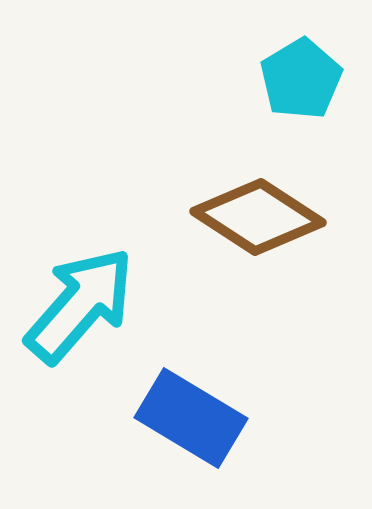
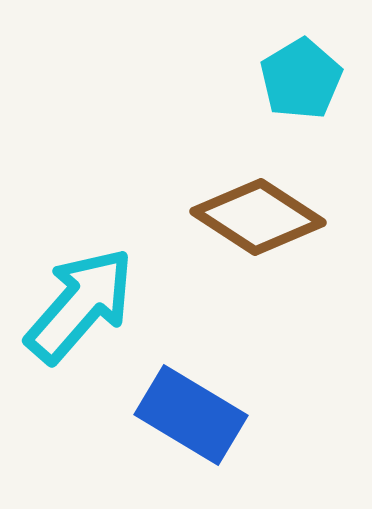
blue rectangle: moved 3 px up
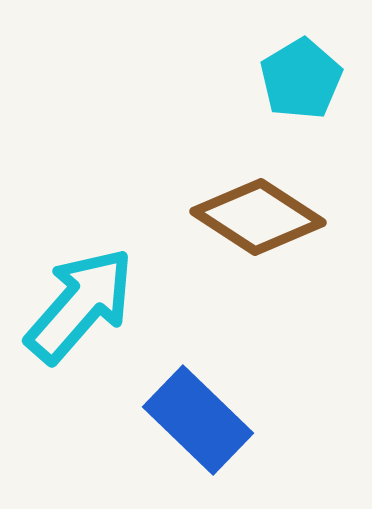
blue rectangle: moved 7 px right, 5 px down; rotated 13 degrees clockwise
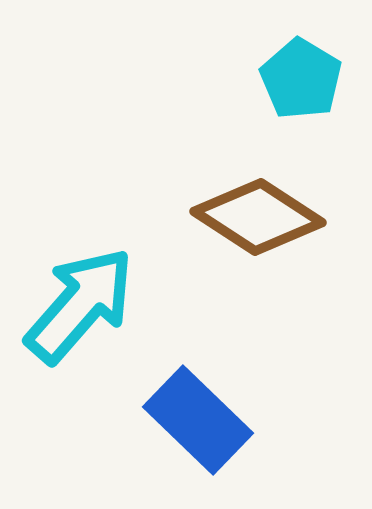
cyan pentagon: rotated 10 degrees counterclockwise
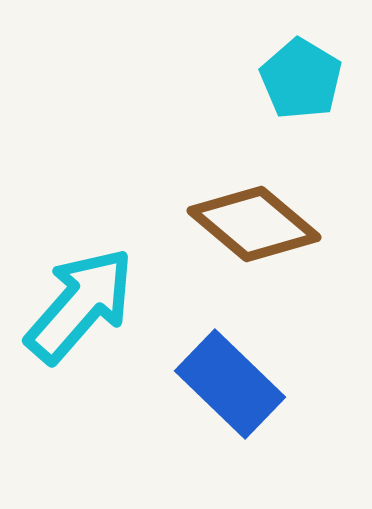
brown diamond: moved 4 px left, 7 px down; rotated 7 degrees clockwise
blue rectangle: moved 32 px right, 36 px up
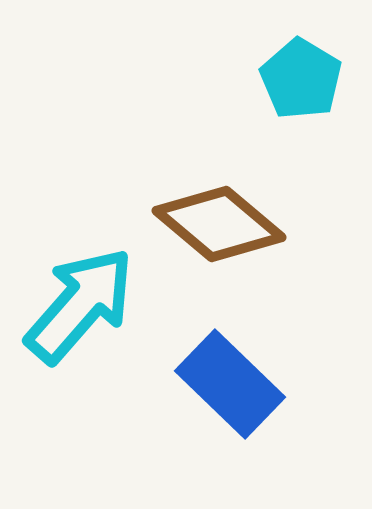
brown diamond: moved 35 px left
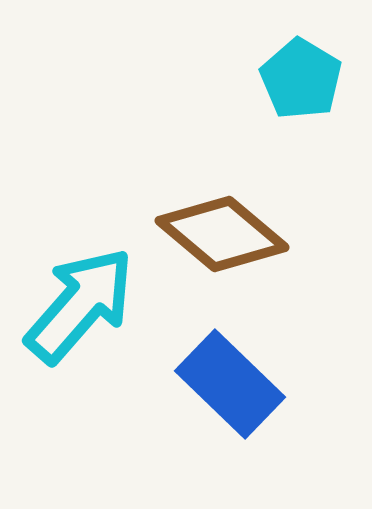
brown diamond: moved 3 px right, 10 px down
